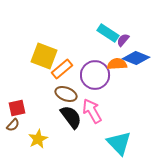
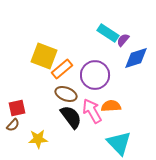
blue diamond: rotated 40 degrees counterclockwise
orange semicircle: moved 6 px left, 42 px down
yellow star: rotated 24 degrees clockwise
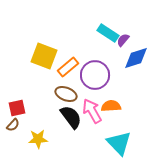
orange rectangle: moved 6 px right, 2 px up
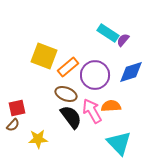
blue diamond: moved 5 px left, 14 px down
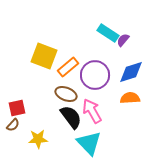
orange semicircle: moved 19 px right, 8 px up
cyan triangle: moved 30 px left
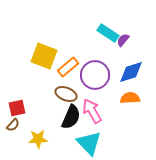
black semicircle: rotated 60 degrees clockwise
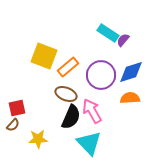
purple circle: moved 6 px right
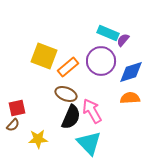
cyan rectangle: rotated 10 degrees counterclockwise
purple circle: moved 14 px up
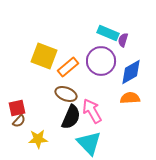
purple semicircle: rotated 24 degrees counterclockwise
blue diamond: rotated 12 degrees counterclockwise
brown semicircle: moved 6 px right, 4 px up
